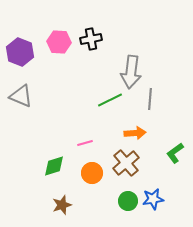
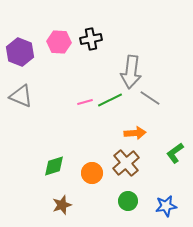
gray line: moved 1 px up; rotated 60 degrees counterclockwise
pink line: moved 41 px up
blue star: moved 13 px right, 7 px down
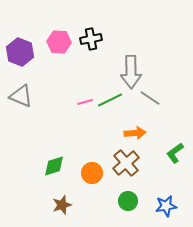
gray arrow: rotated 8 degrees counterclockwise
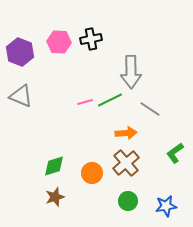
gray line: moved 11 px down
orange arrow: moved 9 px left
brown star: moved 7 px left, 8 px up
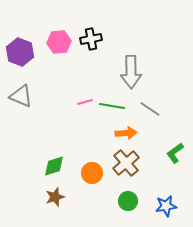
pink hexagon: rotated 10 degrees counterclockwise
green line: moved 2 px right, 6 px down; rotated 35 degrees clockwise
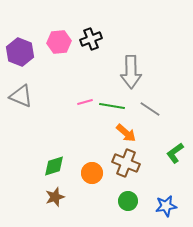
black cross: rotated 10 degrees counterclockwise
orange arrow: rotated 45 degrees clockwise
brown cross: rotated 28 degrees counterclockwise
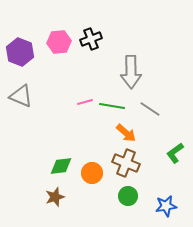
green diamond: moved 7 px right; rotated 10 degrees clockwise
green circle: moved 5 px up
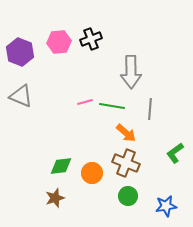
gray line: rotated 60 degrees clockwise
brown star: moved 1 px down
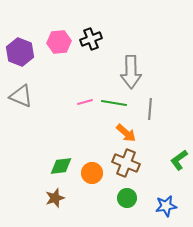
green line: moved 2 px right, 3 px up
green L-shape: moved 4 px right, 7 px down
green circle: moved 1 px left, 2 px down
